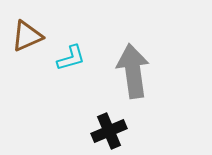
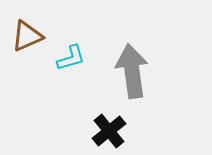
gray arrow: moved 1 px left
black cross: rotated 16 degrees counterclockwise
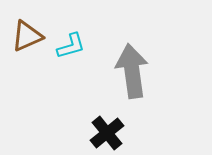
cyan L-shape: moved 12 px up
black cross: moved 2 px left, 2 px down
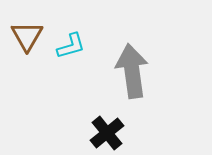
brown triangle: rotated 36 degrees counterclockwise
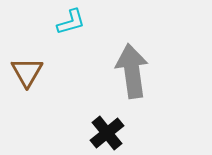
brown triangle: moved 36 px down
cyan L-shape: moved 24 px up
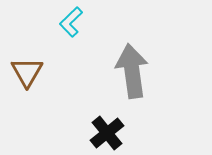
cyan L-shape: rotated 152 degrees clockwise
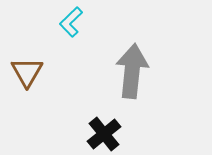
gray arrow: rotated 14 degrees clockwise
black cross: moved 3 px left, 1 px down
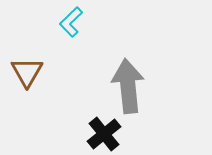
gray arrow: moved 4 px left, 15 px down; rotated 12 degrees counterclockwise
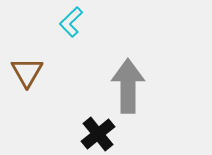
gray arrow: rotated 6 degrees clockwise
black cross: moved 6 px left
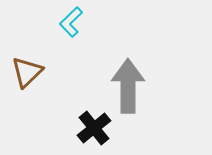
brown triangle: rotated 16 degrees clockwise
black cross: moved 4 px left, 6 px up
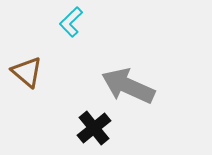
brown triangle: rotated 36 degrees counterclockwise
gray arrow: rotated 66 degrees counterclockwise
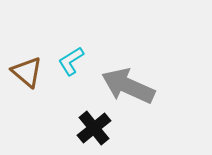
cyan L-shape: moved 39 px down; rotated 12 degrees clockwise
